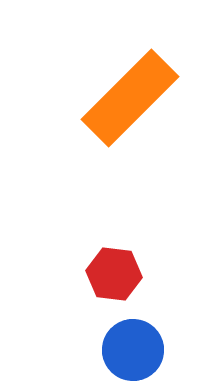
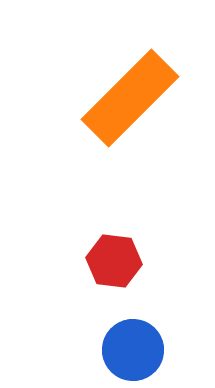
red hexagon: moved 13 px up
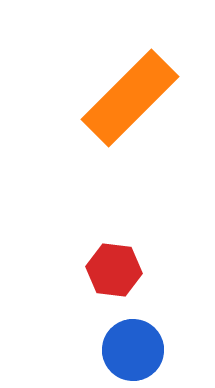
red hexagon: moved 9 px down
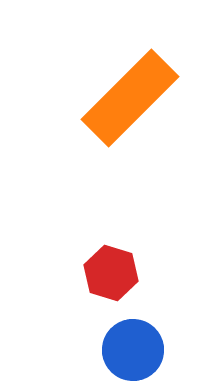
red hexagon: moved 3 px left, 3 px down; rotated 10 degrees clockwise
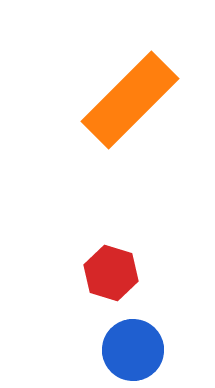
orange rectangle: moved 2 px down
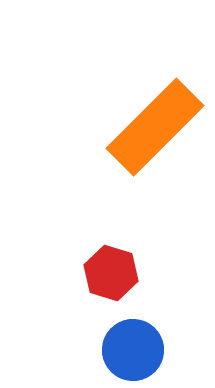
orange rectangle: moved 25 px right, 27 px down
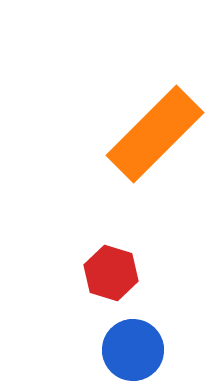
orange rectangle: moved 7 px down
